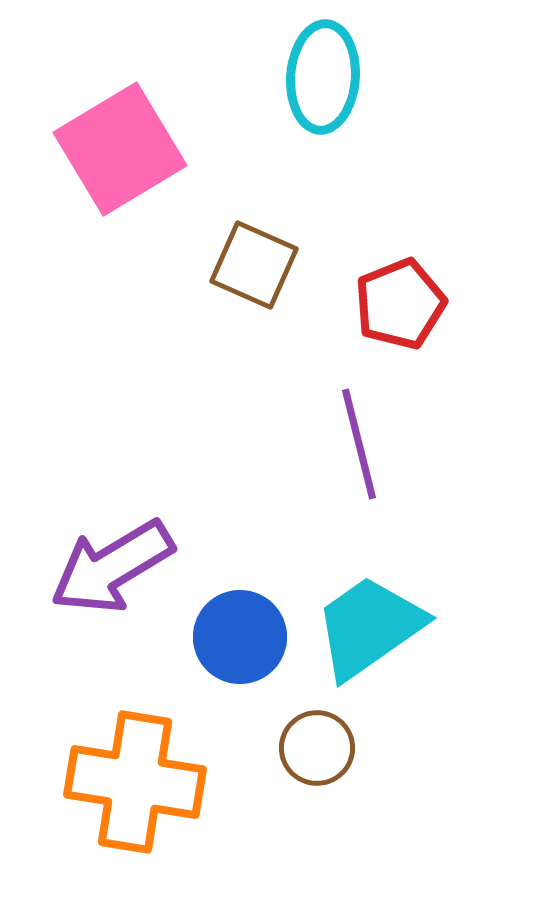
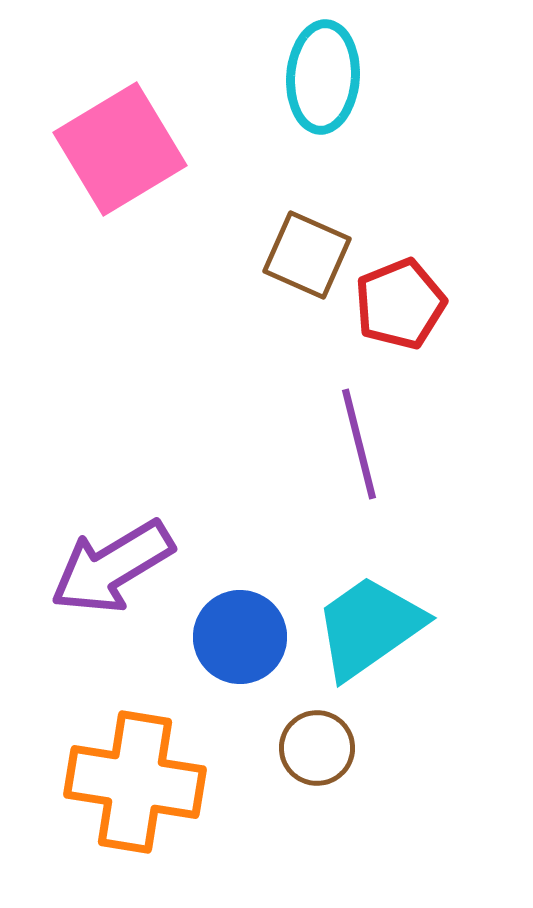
brown square: moved 53 px right, 10 px up
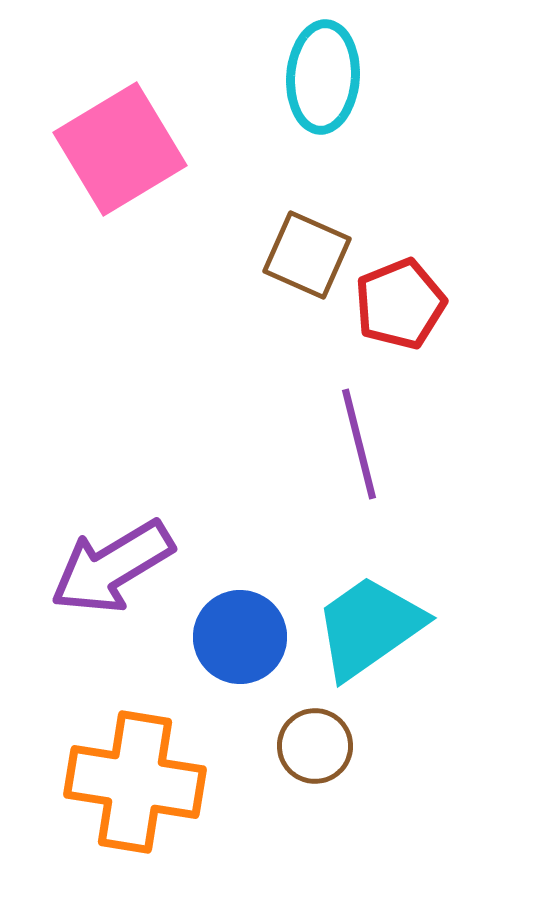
brown circle: moved 2 px left, 2 px up
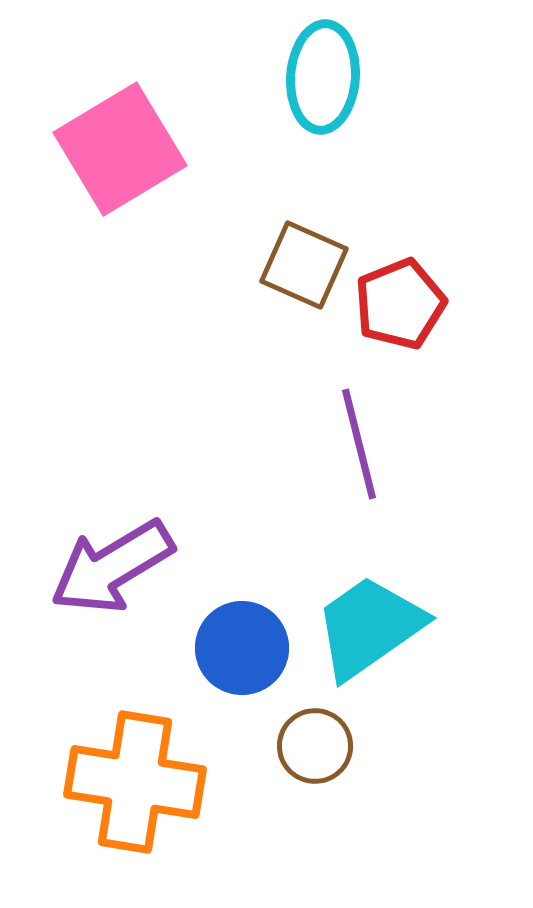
brown square: moved 3 px left, 10 px down
blue circle: moved 2 px right, 11 px down
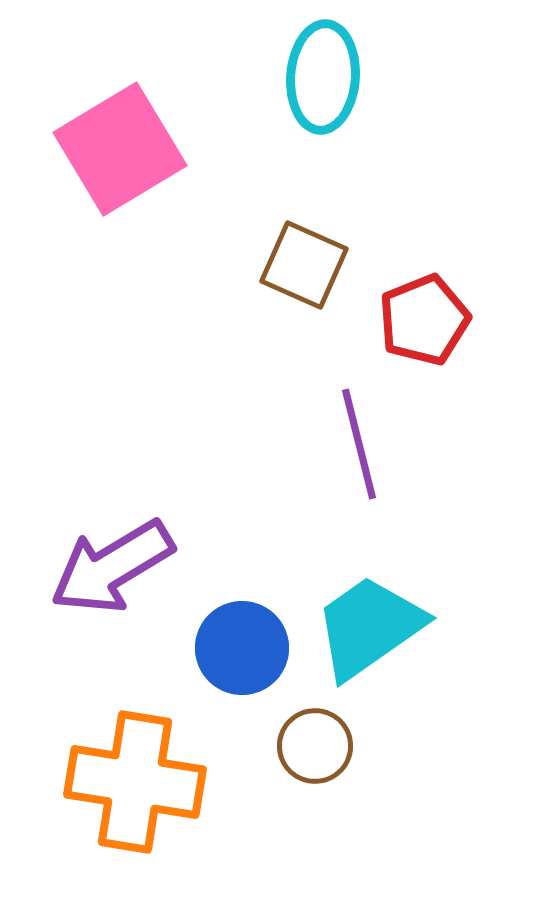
red pentagon: moved 24 px right, 16 px down
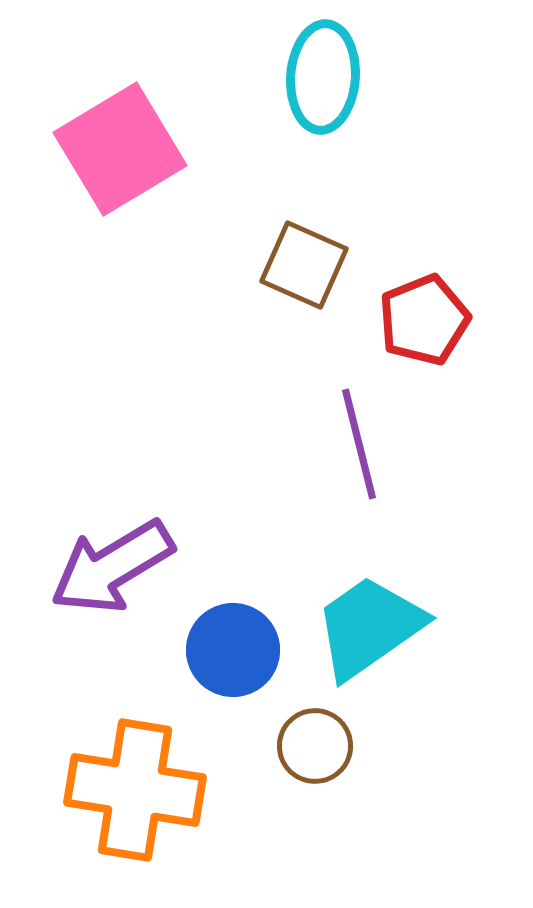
blue circle: moved 9 px left, 2 px down
orange cross: moved 8 px down
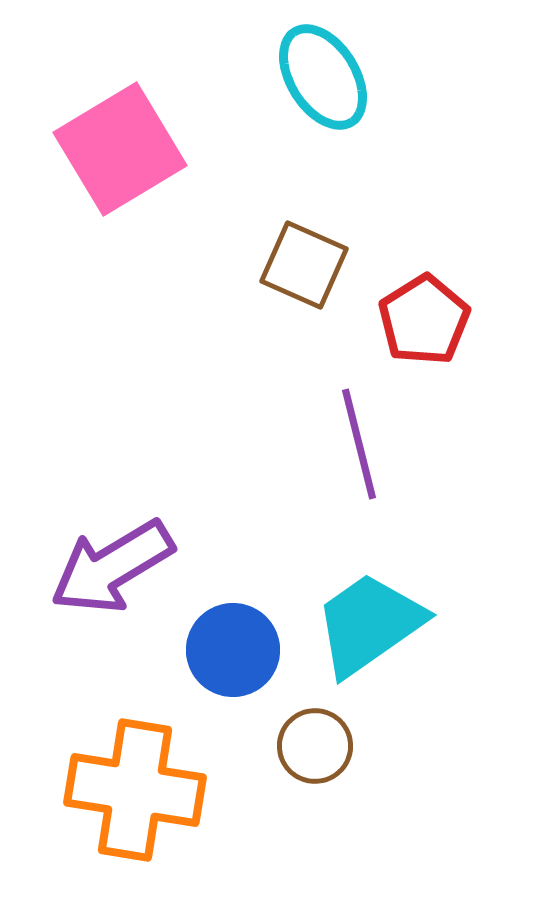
cyan ellipse: rotated 36 degrees counterclockwise
red pentagon: rotated 10 degrees counterclockwise
cyan trapezoid: moved 3 px up
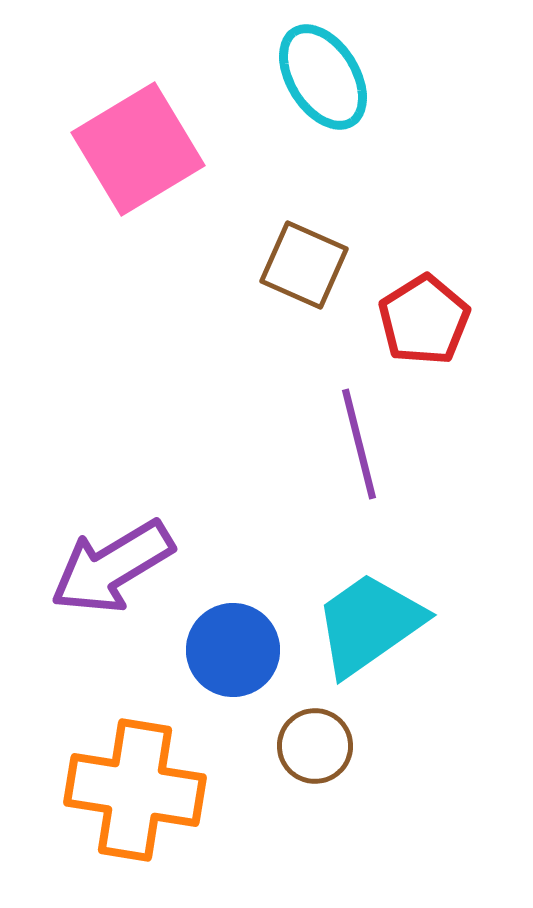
pink square: moved 18 px right
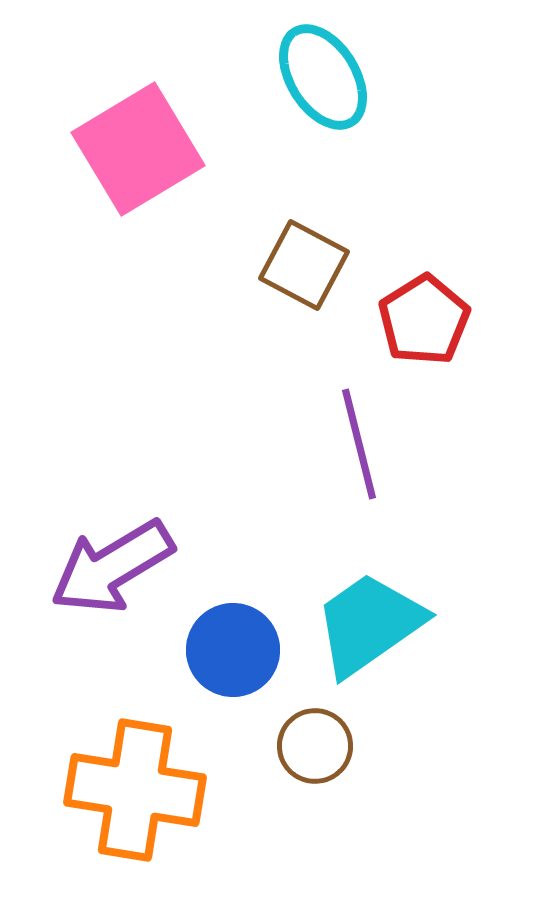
brown square: rotated 4 degrees clockwise
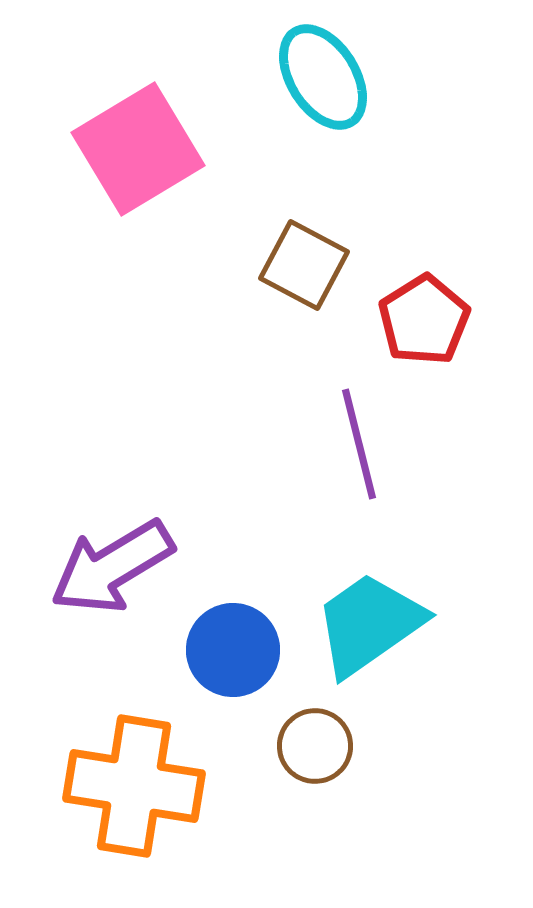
orange cross: moved 1 px left, 4 px up
